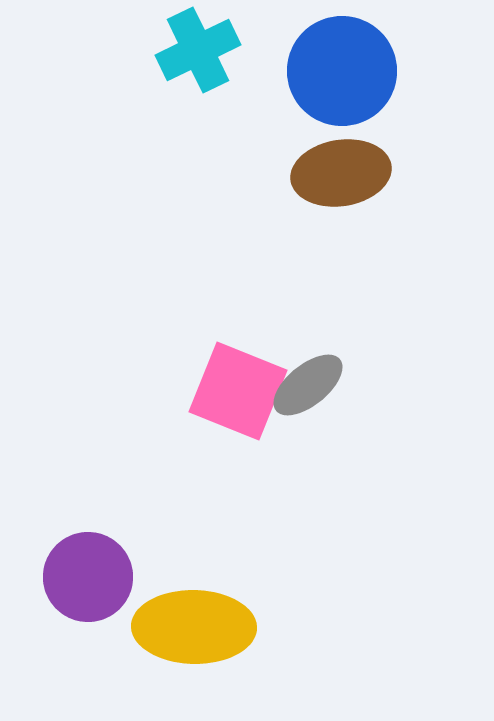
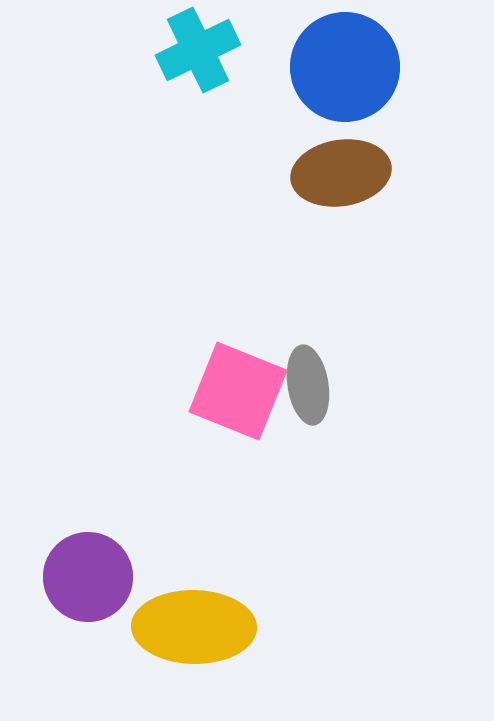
blue circle: moved 3 px right, 4 px up
gray ellipse: rotated 60 degrees counterclockwise
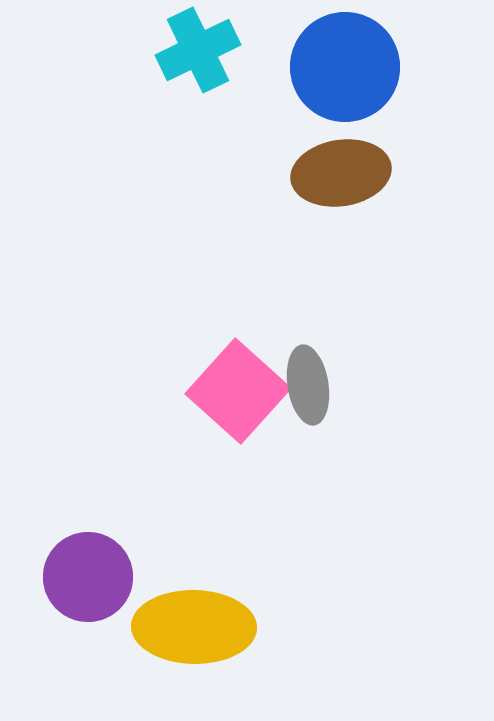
pink square: rotated 20 degrees clockwise
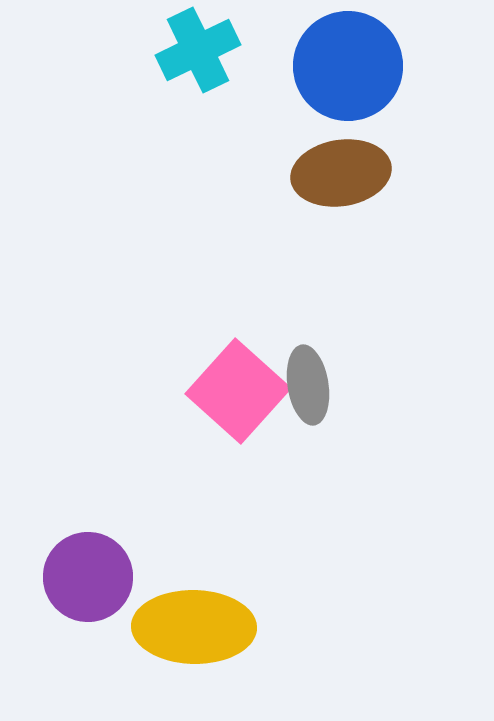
blue circle: moved 3 px right, 1 px up
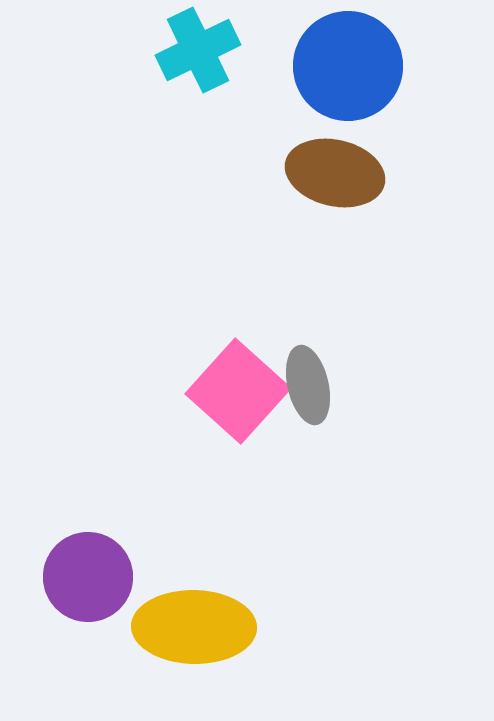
brown ellipse: moved 6 px left; rotated 22 degrees clockwise
gray ellipse: rotated 4 degrees counterclockwise
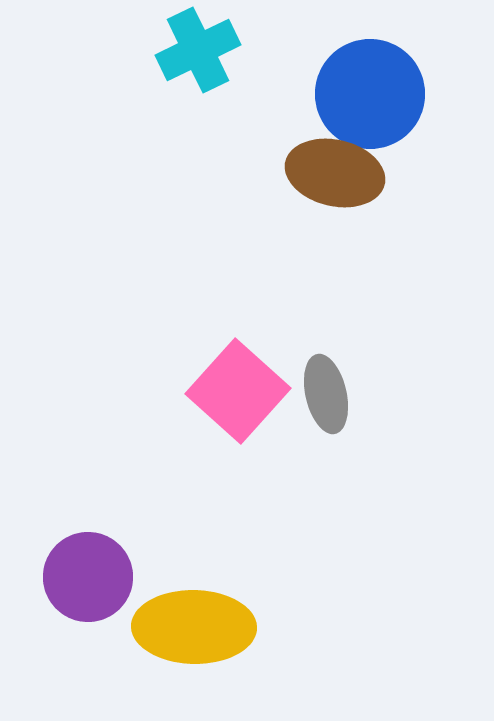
blue circle: moved 22 px right, 28 px down
gray ellipse: moved 18 px right, 9 px down
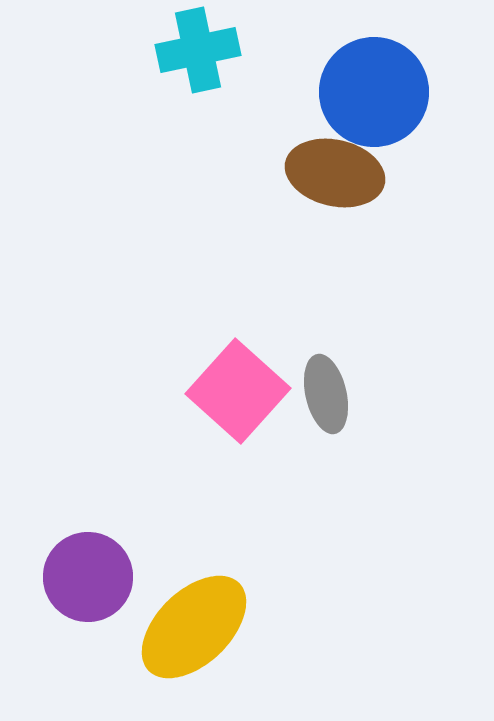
cyan cross: rotated 14 degrees clockwise
blue circle: moved 4 px right, 2 px up
yellow ellipse: rotated 45 degrees counterclockwise
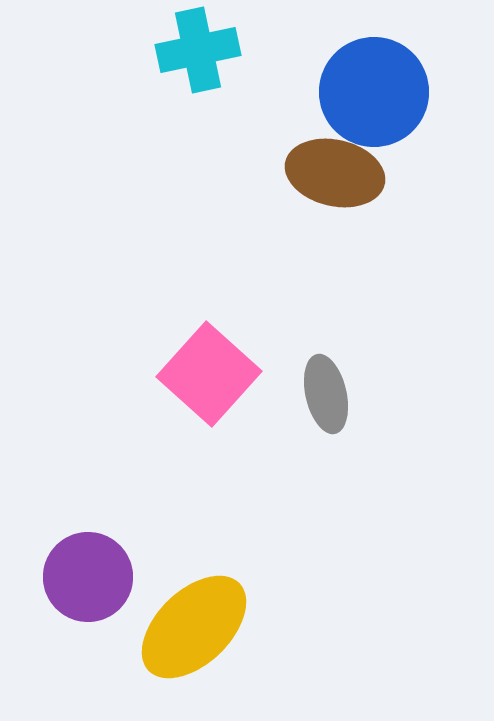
pink square: moved 29 px left, 17 px up
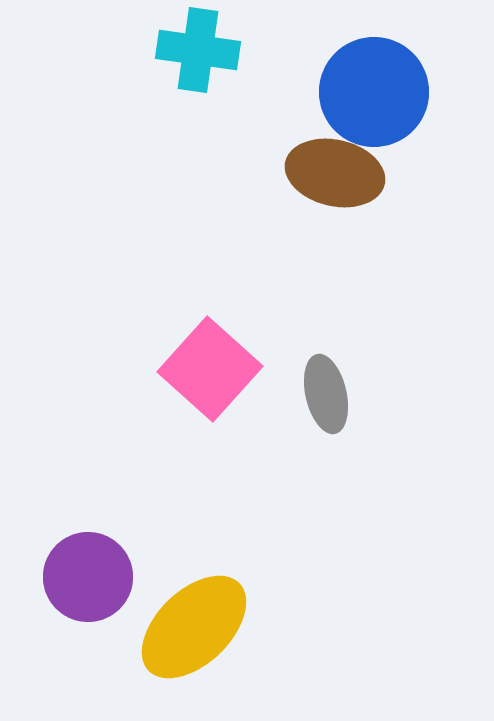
cyan cross: rotated 20 degrees clockwise
pink square: moved 1 px right, 5 px up
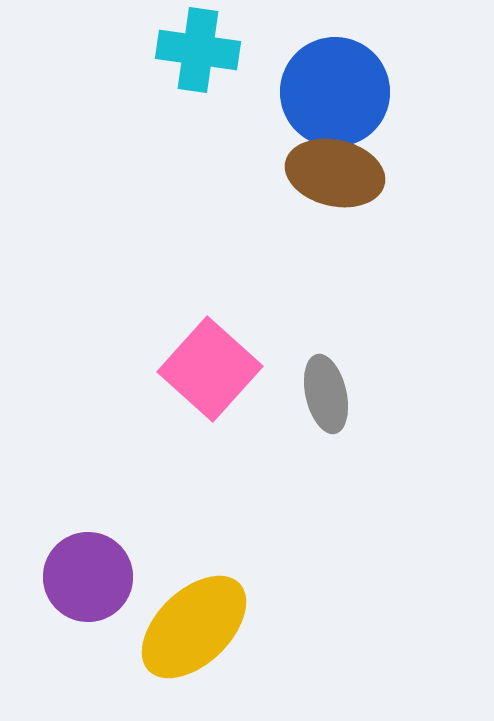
blue circle: moved 39 px left
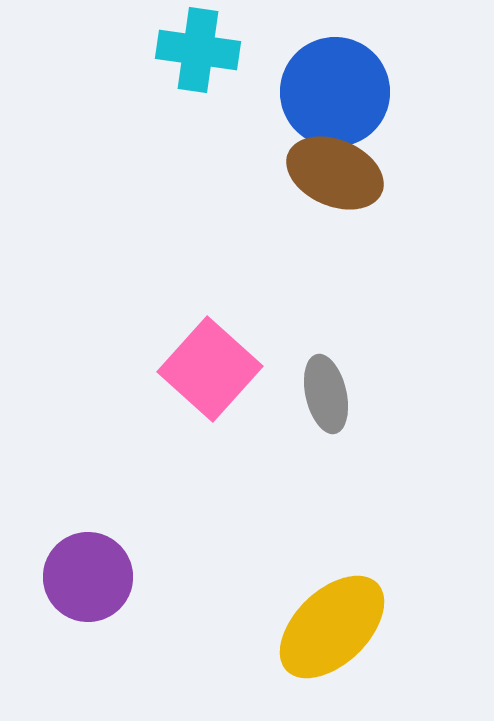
brown ellipse: rotated 10 degrees clockwise
yellow ellipse: moved 138 px right
